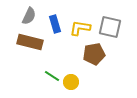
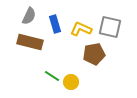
yellow L-shape: moved 1 px right, 1 px down; rotated 15 degrees clockwise
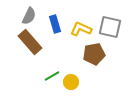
brown rectangle: rotated 35 degrees clockwise
green line: rotated 63 degrees counterclockwise
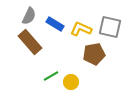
blue rectangle: rotated 42 degrees counterclockwise
green line: moved 1 px left
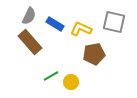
gray square: moved 4 px right, 5 px up
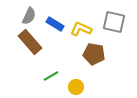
brown pentagon: rotated 20 degrees clockwise
yellow circle: moved 5 px right, 5 px down
